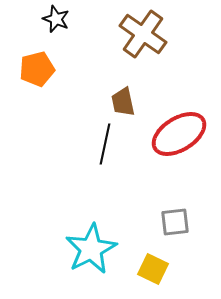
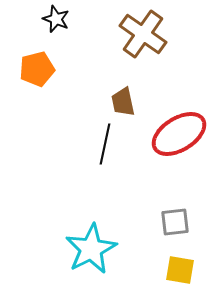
yellow square: moved 27 px right, 1 px down; rotated 16 degrees counterclockwise
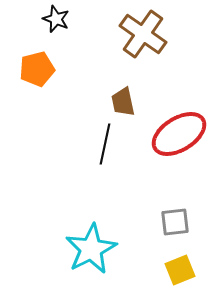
yellow square: rotated 32 degrees counterclockwise
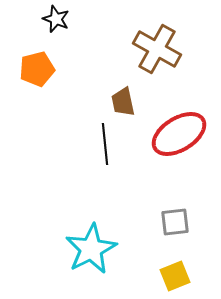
brown cross: moved 14 px right, 15 px down; rotated 6 degrees counterclockwise
black line: rotated 18 degrees counterclockwise
yellow square: moved 5 px left, 6 px down
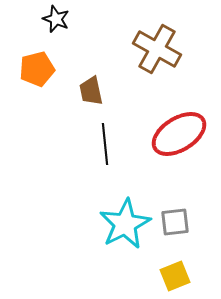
brown trapezoid: moved 32 px left, 11 px up
cyan star: moved 34 px right, 25 px up
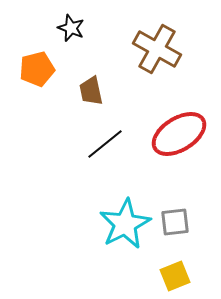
black star: moved 15 px right, 9 px down
black line: rotated 57 degrees clockwise
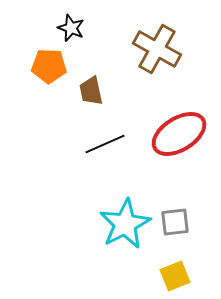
orange pentagon: moved 12 px right, 3 px up; rotated 16 degrees clockwise
black line: rotated 15 degrees clockwise
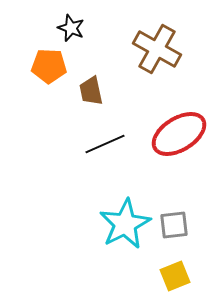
gray square: moved 1 px left, 3 px down
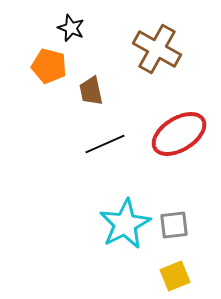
orange pentagon: rotated 12 degrees clockwise
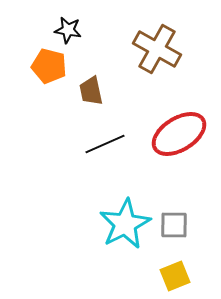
black star: moved 3 px left, 2 px down; rotated 12 degrees counterclockwise
gray square: rotated 8 degrees clockwise
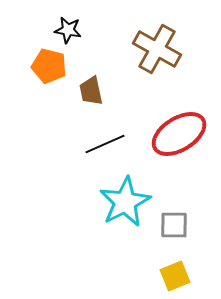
cyan star: moved 22 px up
